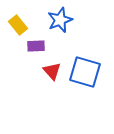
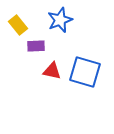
red triangle: rotated 36 degrees counterclockwise
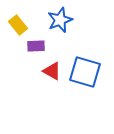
red triangle: rotated 18 degrees clockwise
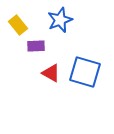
red triangle: moved 1 px left, 2 px down
